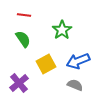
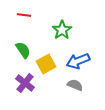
green semicircle: moved 11 px down
purple cross: moved 6 px right; rotated 12 degrees counterclockwise
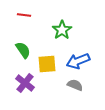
yellow square: moved 1 px right; rotated 24 degrees clockwise
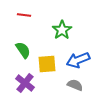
blue arrow: moved 1 px up
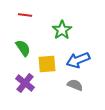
red line: moved 1 px right
green semicircle: moved 2 px up
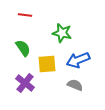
green star: moved 3 px down; rotated 24 degrees counterclockwise
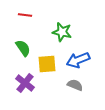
green star: moved 1 px up
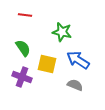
blue arrow: rotated 55 degrees clockwise
yellow square: rotated 18 degrees clockwise
purple cross: moved 3 px left, 6 px up; rotated 18 degrees counterclockwise
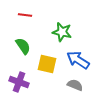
green semicircle: moved 2 px up
purple cross: moved 3 px left, 5 px down
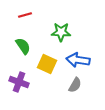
red line: rotated 24 degrees counterclockwise
green star: moved 1 px left; rotated 12 degrees counterclockwise
blue arrow: rotated 25 degrees counterclockwise
yellow square: rotated 12 degrees clockwise
gray semicircle: rotated 98 degrees clockwise
